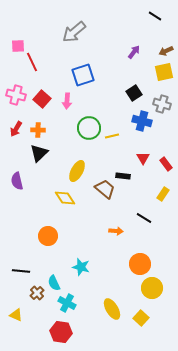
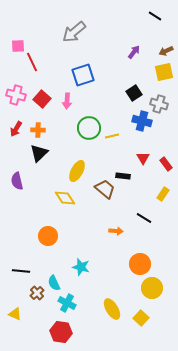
gray cross at (162, 104): moved 3 px left
yellow triangle at (16, 315): moved 1 px left, 1 px up
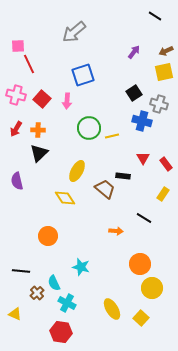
red line at (32, 62): moved 3 px left, 2 px down
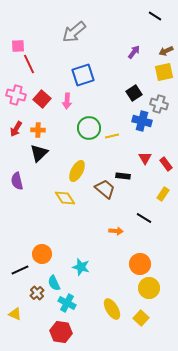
red triangle at (143, 158): moved 2 px right
orange circle at (48, 236): moved 6 px left, 18 px down
black line at (21, 271): moved 1 px left, 1 px up; rotated 30 degrees counterclockwise
yellow circle at (152, 288): moved 3 px left
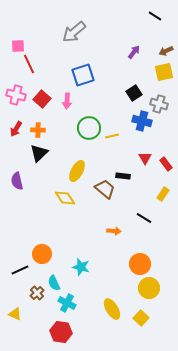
orange arrow at (116, 231): moved 2 px left
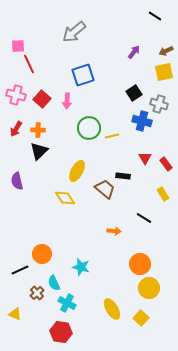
black triangle at (39, 153): moved 2 px up
yellow rectangle at (163, 194): rotated 64 degrees counterclockwise
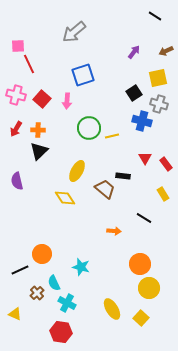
yellow square at (164, 72): moved 6 px left, 6 px down
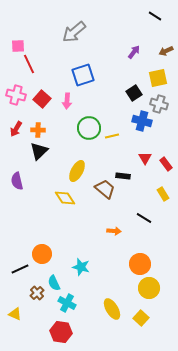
black line at (20, 270): moved 1 px up
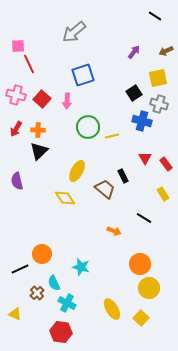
green circle at (89, 128): moved 1 px left, 1 px up
black rectangle at (123, 176): rotated 56 degrees clockwise
orange arrow at (114, 231): rotated 16 degrees clockwise
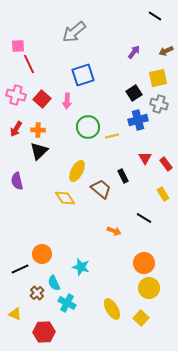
blue cross at (142, 121): moved 4 px left, 1 px up; rotated 30 degrees counterclockwise
brown trapezoid at (105, 189): moved 4 px left
orange circle at (140, 264): moved 4 px right, 1 px up
red hexagon at (61, 332): moved 17 px left; rotated 10 degrees counterclockwise
